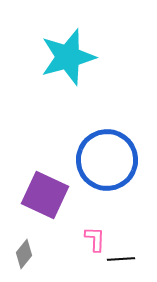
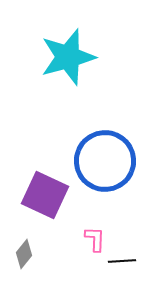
blue circle: moved 2 px left, 1 px down
black line: moved 1 px right, 2 px down
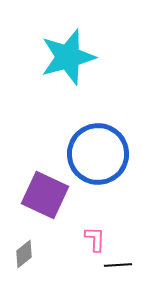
blue circle: moved 7 px left, 7 px up
gray diamond: rotated 12 degrees clockwise
black line: moved 4 px left, 4 px down
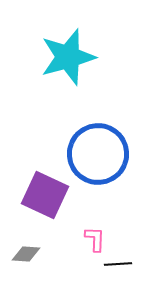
gray diamond: moved 2 px right; rotated 44 degrees clockwise
black line: moved 1 px up
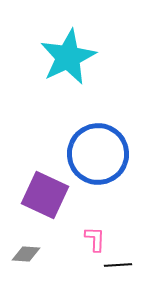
cyan star: rotated 10 degrees counterclockwise
black line: moved 1 px down
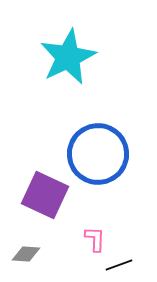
black line: moved 1 px right; rotated 16 degrees counterclockwise
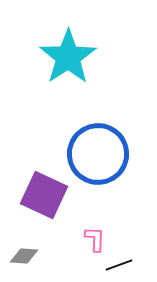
cyan star: rotated 8 degrees counterclockwise
purple square: moved 1 px left
gray diamond: moved 2 px left, 2 px down
